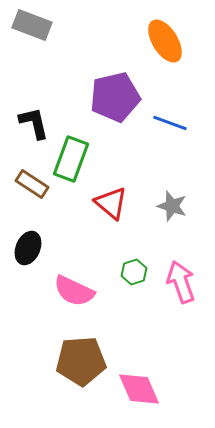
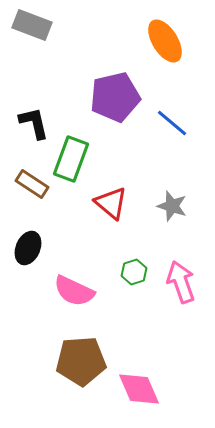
blue line: moved 2 px right; rotated 20 degrees clockwise
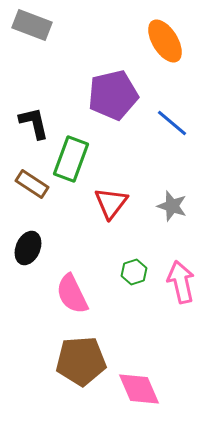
purple pentagon: moved 2 px left, 2 px up
red triangle: rotated 27 degrees clockwise
pink arrow: rotated 6 degrees clockwise
pink semicircle: moved 2 px left, 3 px down; rotated 39 degrees clockwise
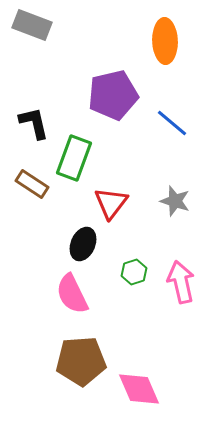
orange ellipse: rotated 30 degrees clockwise
green rectangle: moved 3 px right, 1 px up
gray star: moved 3 px right, 5 px up
black ellipse: moved 55 px right, 4 px up
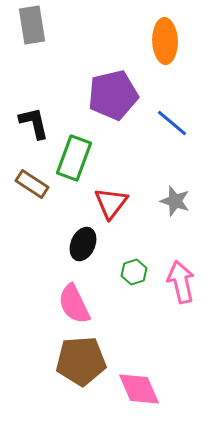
gray rectangle: rotated 60 degrees clockwise
pink semicircle: moved 2 px right, 10 px down
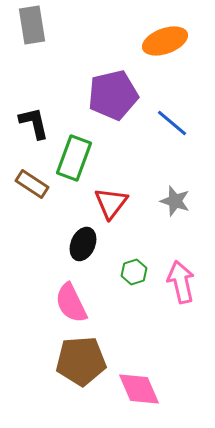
orange ellipse: rotated 72 degrees clockwise
pink semicircle: moved 3 px left, 1 px up
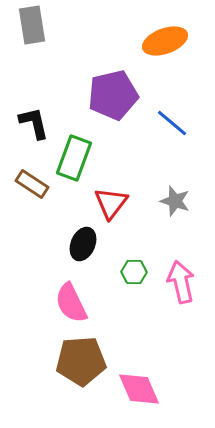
green hexagon: rotated 20 degrees clockwise
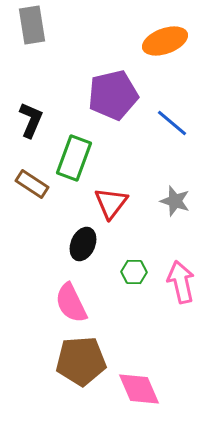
black L-shape: moved 3 px left, 3 px up; rotated 36 degrees clockwise
